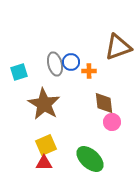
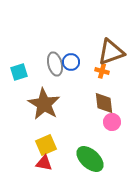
brown triangle: moved 7 px left, 5 px down
orange cross: moved 13 px right; rotated 16 degrees clockwise
red triangle: rotated 12 degrees clockwise
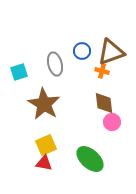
blue circle: moved 11 px right, 11 px up
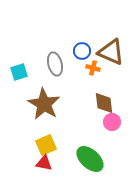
brown triangle: rotated 44 degrees clockwise
orange cross: moved 9 px left, 3 px up
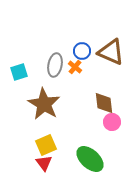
gray ellipse: moved 1 px down; rotated 25 degrees clockwise
orange cross: moved 18 px left, 1 px up; rotated 24 degrees clockwise
red triangle: rotated 42 degrees clockwise
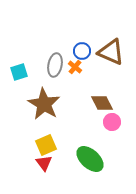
brown diamond: moved 2 px left; rotated 20 degrees counterclockwise
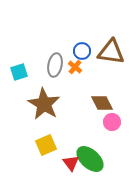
brown triangle: rotated 16 degrees counterclockwise
red triangle: moved 27 px right
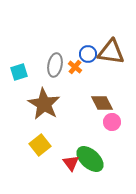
blue circle: moved 6 px right, 3 px down
yellow square: moved 6 px left; rotated 15 degrees counterclockwise
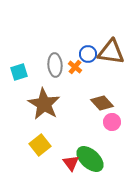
gray ellipse: rotated 15 degrees counterclockwise
brown diamond: rotated 15 degrees counterclockwise
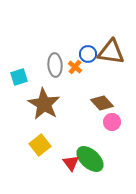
cyan square: moved 5 px down
